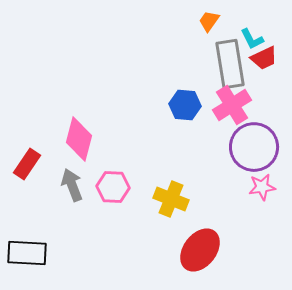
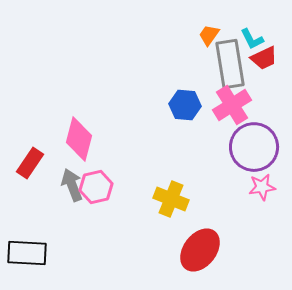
orange trapezoid: moved 14 px down
red rectangle: moved 3 px right, 1 px up
pink hexagon: moved 17 px left; rotated 16 degrees counterclockwise
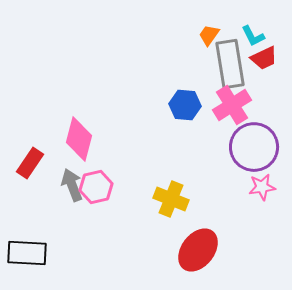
cyan L-shape: moved 1 px right, 3 px up
red ellipse: moved 2 px left
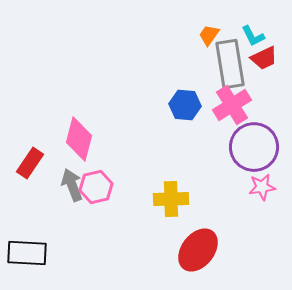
yellow cross: rotated 24 degrees counterclockwise
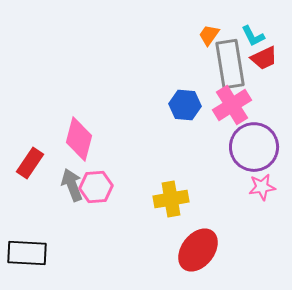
pink hexagon: rotated 8 degrees clockwise
yellow cross: rotated 8 degrees counterclockwise
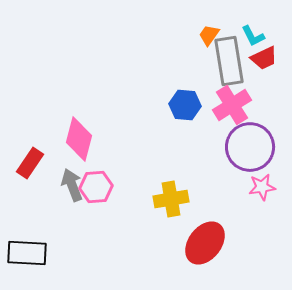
gray rectangle: moved 1 px left, 3 px up
purple circle: moved 4 px left
red ellipse: moved 7 px right, 7 px up
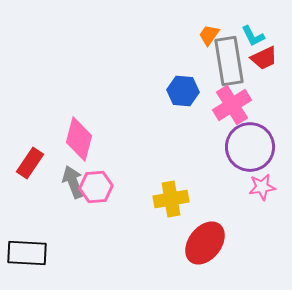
blue hexagon: moved 2 px left, 14 px up
gray arrow: moved 1 px right, 3 px up
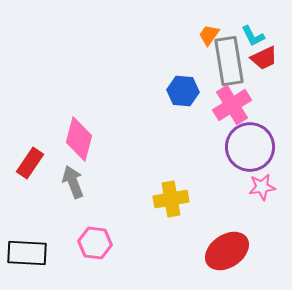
pink hexagon: moved 1 px left, 56 px down; rotated 12 degrees clockwise
red ellipse: moved 22 px right, 8 px down; rotated 18 degrees clockwise
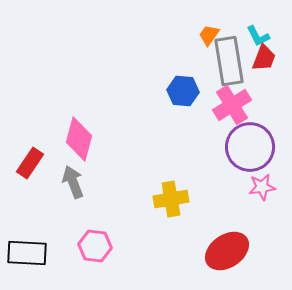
cyan L-shape: moved 5 px right
red trapezoid: rotated 44 degrees counterclockwise
pink hexagon: moved 3 px down
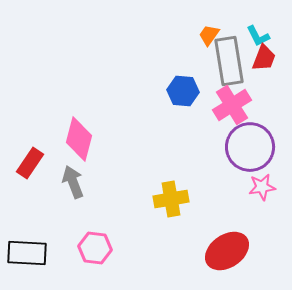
pink hexagon: moved 2 px down
